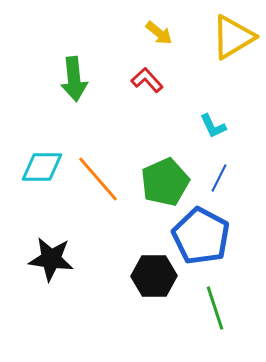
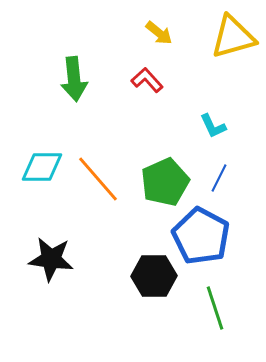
yellow triangle: rotated 15 degrees clockwise
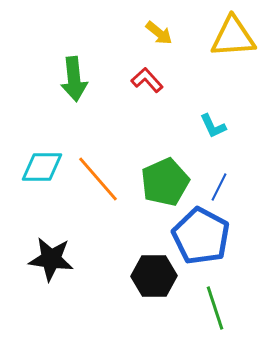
yellow triangle: rotated 12 degrees clockwise
blue line: moved 9 px down
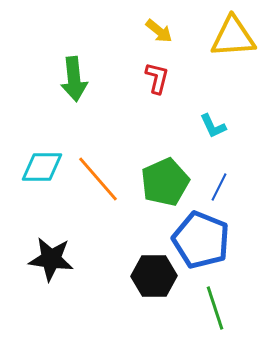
yellow arrow: moved 2 px up
red L-shape: moved 10 px right, 2 px up; rotated 56 degrees clockwise
blue pentagon: moved 4 px down; rotated 6 degrees counterclockwise
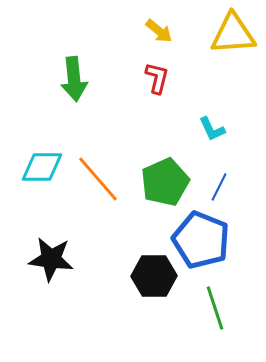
yellow triangle: moved 3 px up
cyan L-shape: moved 1 px left, 3 px down
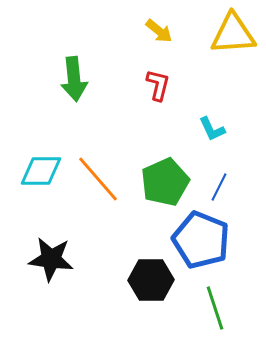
red L-shape: moved 1 px right, 7 px down
cyan diamond: moved 1 px left, 4 px down
black hexagon: moved 3 px left, 4 px down
